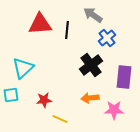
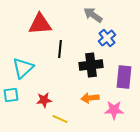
black line: moved 7 px left, 19 px down
black cross: rotated 30 degrees clockwise
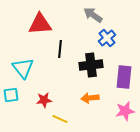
cyan triangle: rotated 25 degrees counterclockwise
pink star: moved 11 px right, 1 px down; rotated 12 degrees counterclockwise
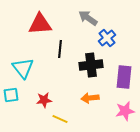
gray arrow: moved 5 px left, 3 px down
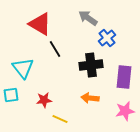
red triangle: rotated 35 degrees clockwise
black line: moved 5 px left; rotated 36 degrees counterclockwise
orange arrow: rotated 12 degrees clockwise
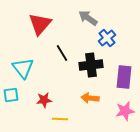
red triangle: rotated 40 degrees clockwise
black line: moved 7 px right, 4 px down
yellow line: rotated 21 degrees counterclockwise
